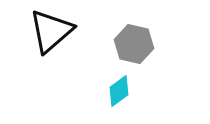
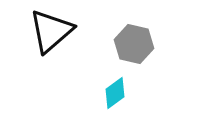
cyan diamond: moved 4 px left, 2 px down
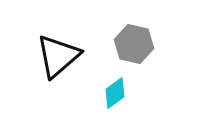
black triangle: moved 7 px right, 25 px down
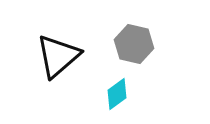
cyan diamond: moved 2 px right, 1 px down
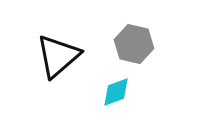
cyan diamond: moved 1 px left, 2 px up; rotated 16 degrees clockwise
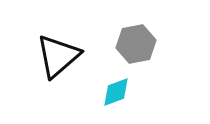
gray hexagon: moved 2 px right; rotated 24 degrees counterclockwise
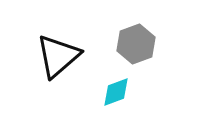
gray hexagon: rotated 9 degrees counterclockwise
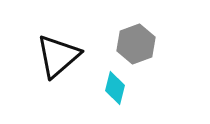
cyan diamond: moved 1 px left, 4 px up; rotated 56 degrees counterclockwise
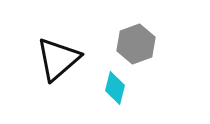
black triangle: moved 3 px down
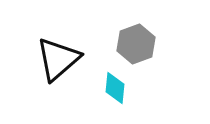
cyan diamond: rotated 8 degrees counterclockwise
